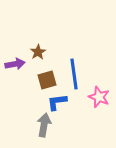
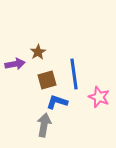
blue L-shape: rotated 25 degrees clockwise
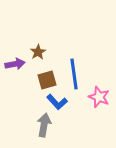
blue L-shape: rotated 150 degrees counterclockwise
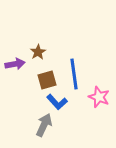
gray arrow: rotated 15 degrees clockwise
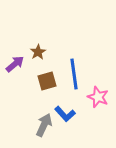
purple arrow: rotated 30 degrees counterclockwise
brown square: moved 1 px down
pink star: moved 1 px left
blue L-shape: moved 8 px right, 12 px down
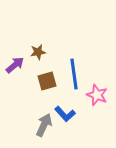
brown star: rotated 21 degrees clockwise
purple arrow: moved 1 px down
pink star: moved 1 px left, 2 px up
